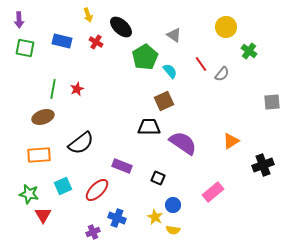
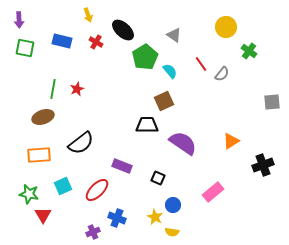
black ellipse: moved 2 px right, 3 px down
black trapezoid: moved 2 px left, 2 px up
yellow semicircle: moved 1 px left, 2 px down
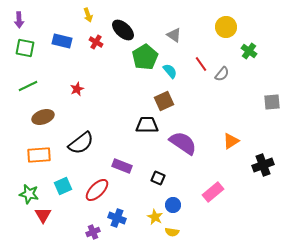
green line: moved 25 px left, 3 px up; rotated 54 degrees clockwise
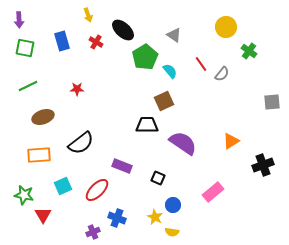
blue rectangle: rotated 60 degrees clockwise
red star: rotated 24 degrees clockwise
green star: moved 5 px left, 1 px down
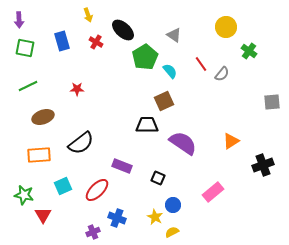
yellow semicircle: rotated 144 degrees clockwise
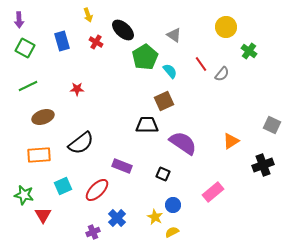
green square: rotated 18 degrees clockwise
gray square: moved 23 px down; rotated 30 degrees clockwise
black square: moved 5 px right, 4 px up
blue cross: rotated 24 degrees clockwise
